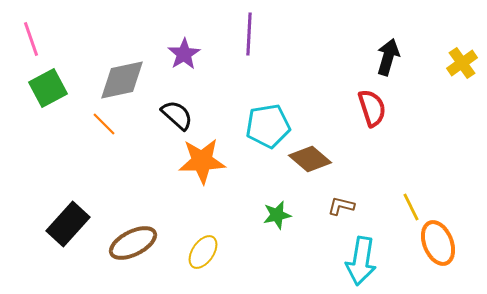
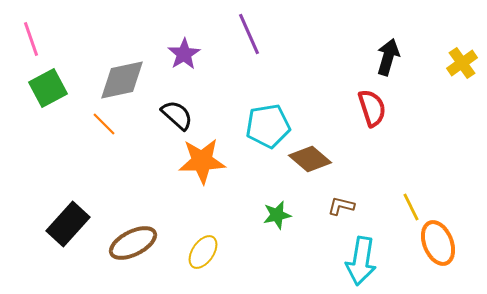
purple line: rotated 27 degrees counterclockwise
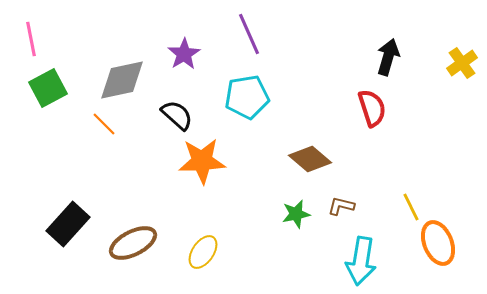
pink line: rotated 8 degrees clockwise
cyan pentagon: moved 21 px left, 29 px up
green star: moved 19 px right, 1 px up
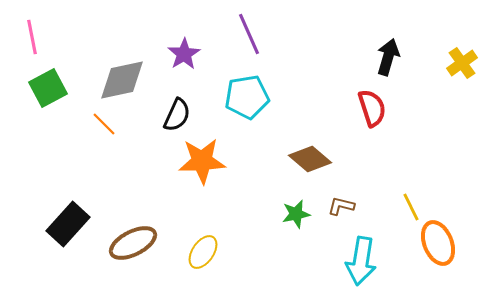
pink line: moved 1 px right, 2 px up
black semicircle: rotated 72 degrees clockwise
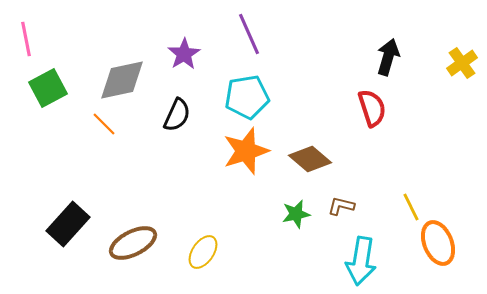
pink line: moved 6 px left, 2 px down
orange star: moved 44 px right, 10 px up; rotated 15 degrees counterclockwise
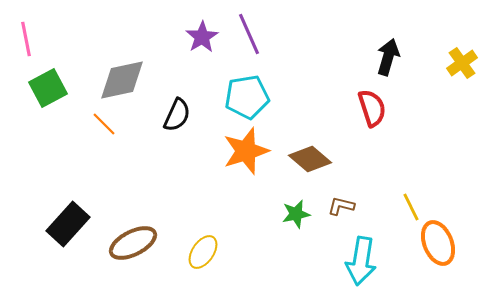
purple star: moved 18 px right, 17 px up
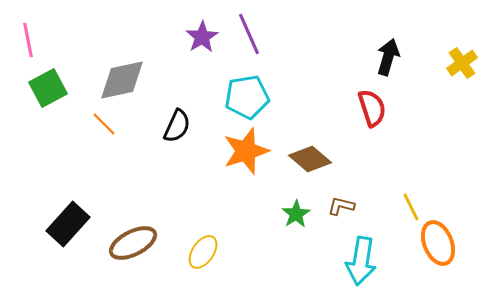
pink line: moved 2 px right, 1 px down
black semicircle: moved 11 px down
green star: rotated 20 degrees counterclockwise
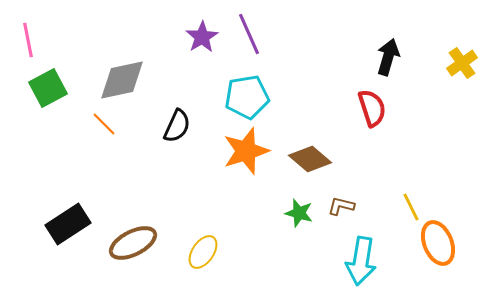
green star: moved 3 px right, 1 px up; rotated 24 degrees counterclockwise
black rectangle: rotated 15 degrees clockwise
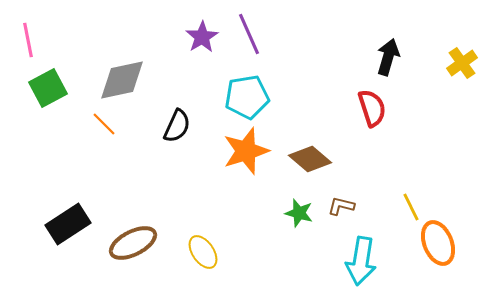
yellow ellipse: rotated 68 degrees counterclockwise
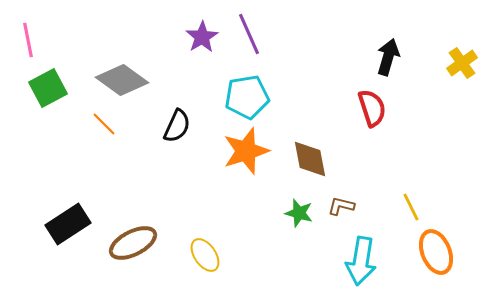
gray diamond: rotated 48 degrees clockwise
brown diamond: rotated 39 degrees clockwise
orange ellipse: moved 2 px left, 9 px down
yellow ellipse: moved 2 px right, 3 px down
